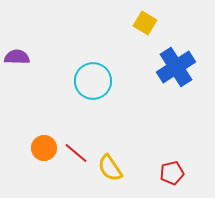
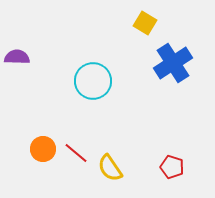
blue cross: moved 3 px left, 4 px up
orange circle: moved 1 px left, 1 px down
red pentagon: moved 6 px up; rotated 30 degrees clockwise
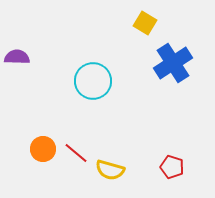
yellow semicircle: moved 2 px down; rotated 40 degrees counterclockwise
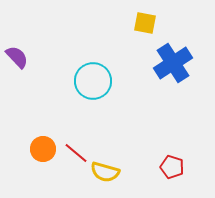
yellow square: rotated 20 degrees counterclockwise
purple semicircle: rotated 45 degrees clockwise
yellow semicircle: moved 5 px left, 2 px down
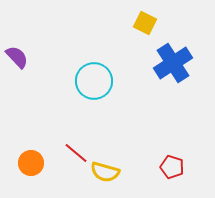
yellow square: rotated 15 degrees clockwise
cyan circle: moved 1 px right
orange circle: moved 12 px left, 14 px down
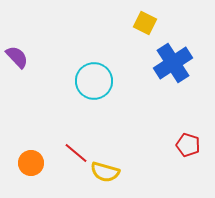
red pentagon: moved 16 px right, 22 px up
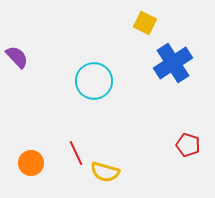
red line: rotated 25 degrees clockwise
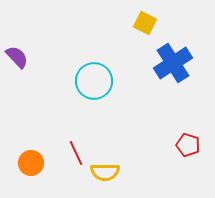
yellow semicircle: rotated 16 degrees counterclockwise
